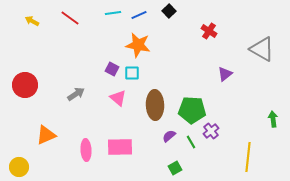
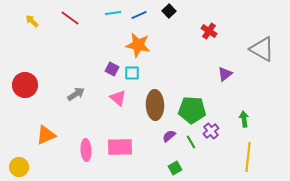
yellow arrow: rotated 16 degrees clockwise
green arrow: moved 29 px left
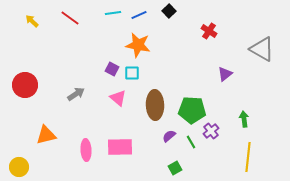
orange triangle: rotated 10 degrees clockwise
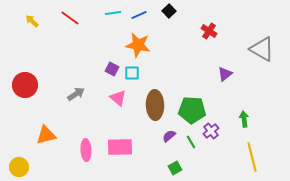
yellow line: moved 4 px right; rotated 20 degrees counterclockwise
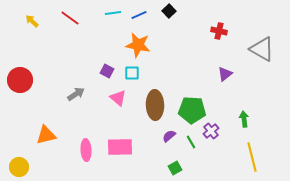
red cross: moved 10 px right; rotated 21 degrees counterclockwise
purple square: moved 5 px left, 2 px down
red circle: moved 5 px left, 5 px up
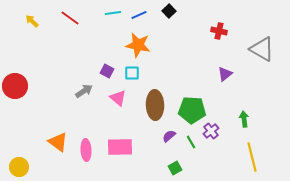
red circle: moved 5 px left, 6 px down
gray arrow: moved 8 px right, 3 px up
orange triangle: moved 12 px right, 7 px down; rotated 50 degrees clockwise
